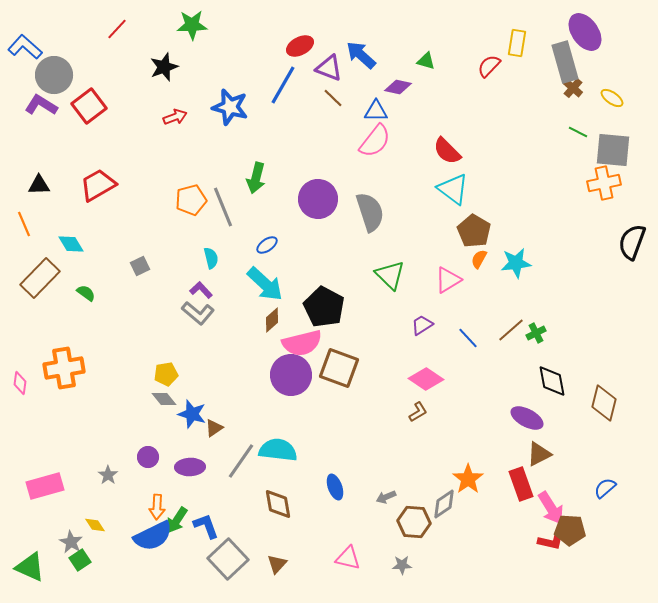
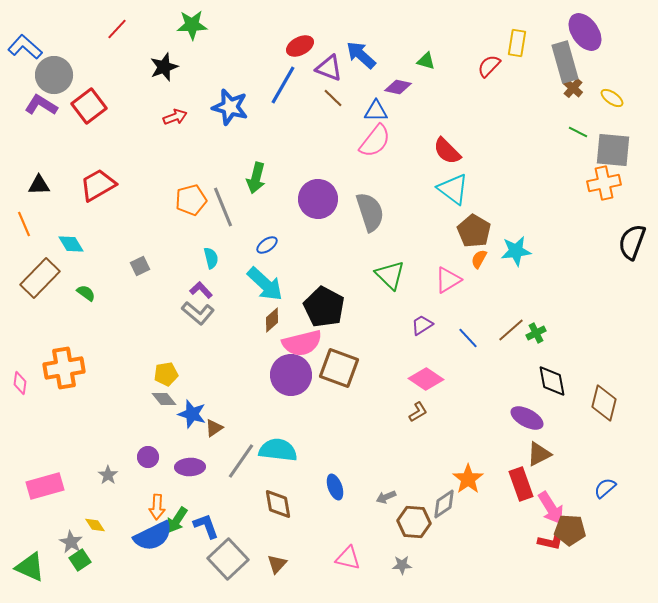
cyan star at (516, 263): moved 12 px up
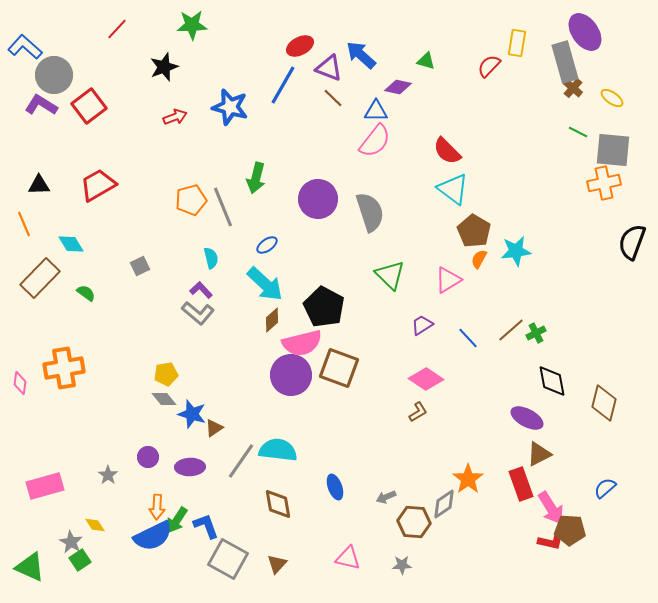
gray square at (228, 559): rotated 18 degrees counterclockwise
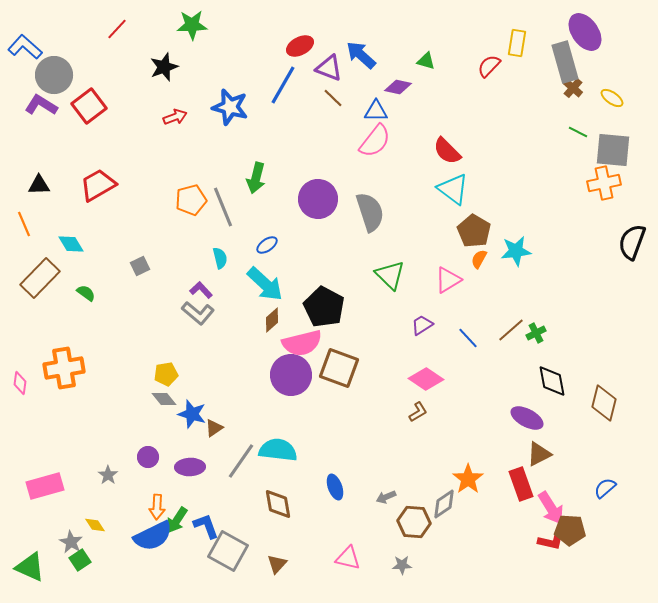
cyan semicircle at (211, 258): moved 9 px right
gray square at (228, 559): moved 8 px up
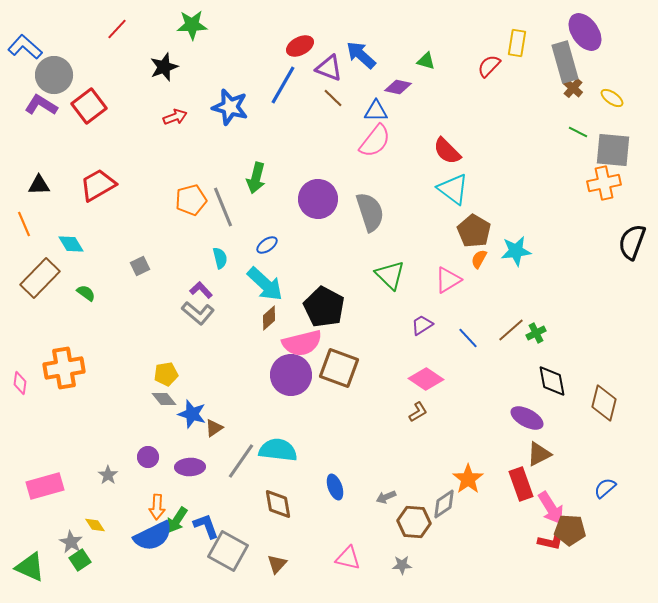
brown diamond at (272, 320): moved 3 px left, 2 px up
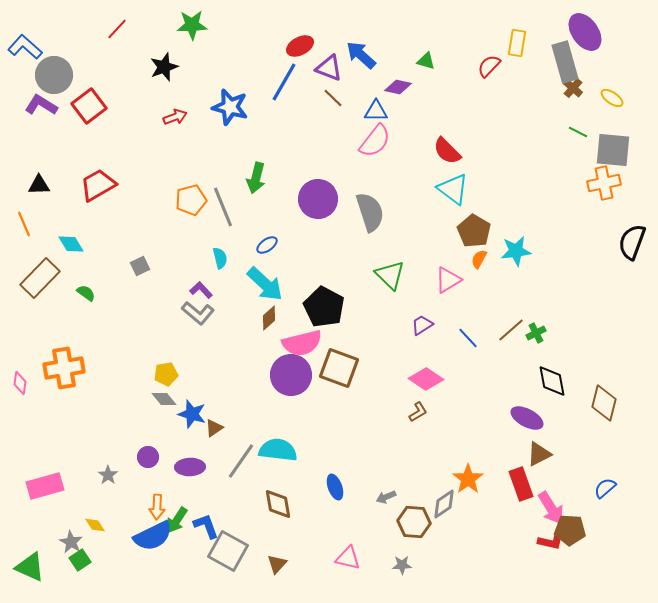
blue line at (283, 85): moved 1 px right, 3 px up
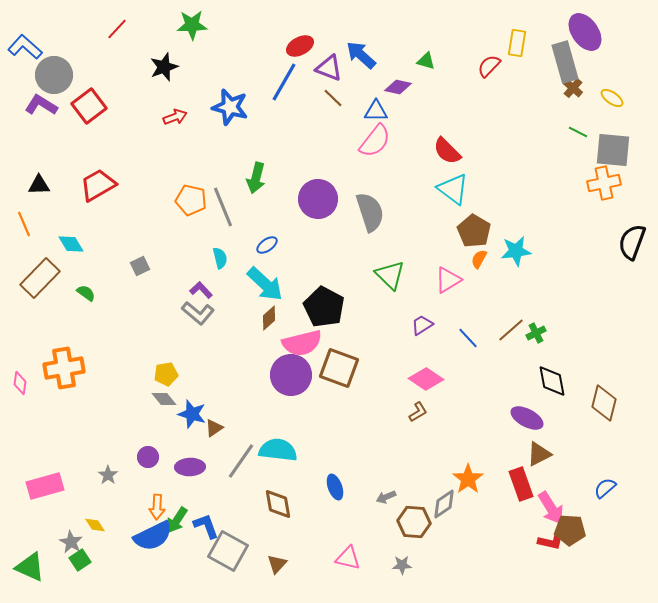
orange pentagon at (191, 200): rotated 28 degrees clockwise
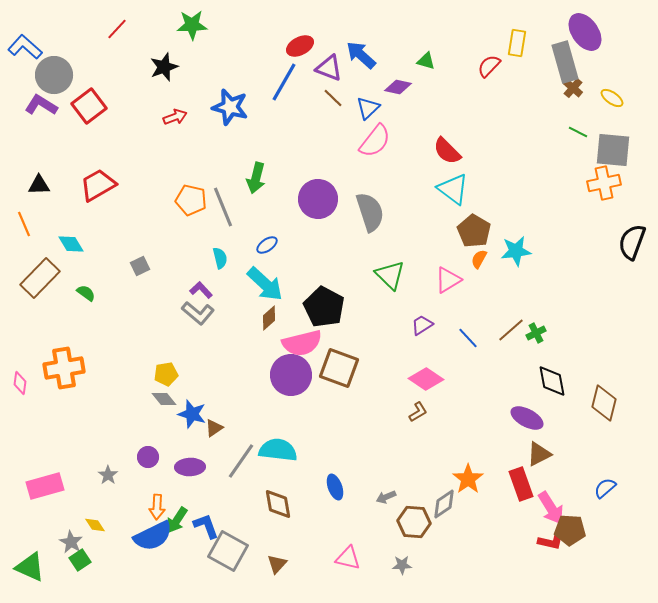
blue triangle at (376, 111): moved 8 px left, 3 px up; rotated 45 degrees counterclockwise
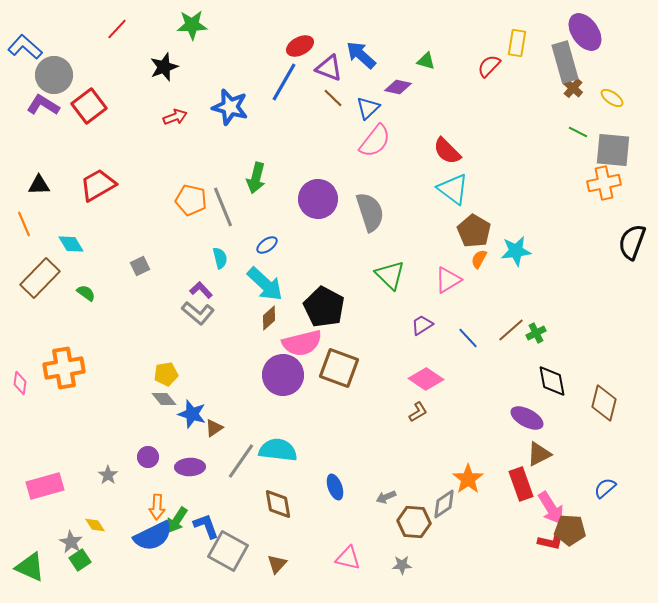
purple L-shape at (41, 105): moved 2 px right
purple circle at (291, 375): moved 8 px left
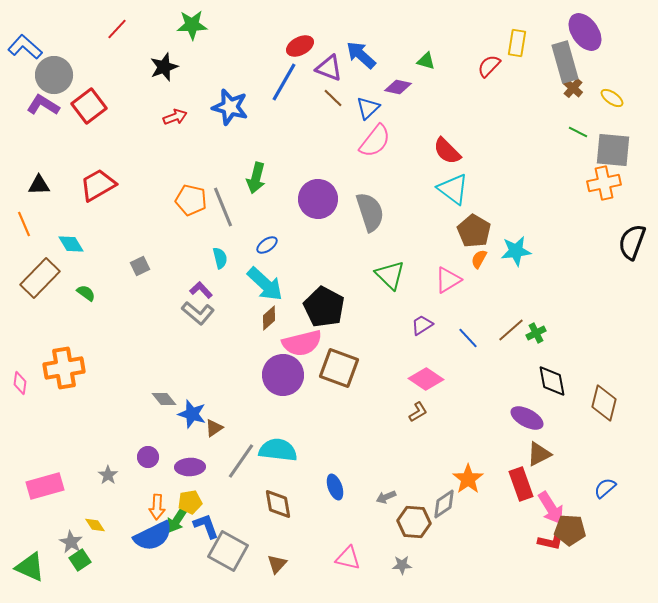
yellow pentagon at (166, 374): moved 24 px right, 128 px down
